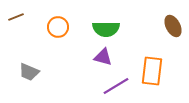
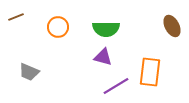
brown ellipse: moved 1 px left
orange rectangle: moved 2 px left, 1 px down
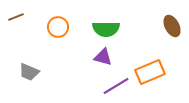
orange rectangle: rotated 60 degrees clockwise
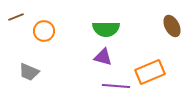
orange circle: moved 14 px left, 4 px down
purple line: rotated 36 degrees clockwise
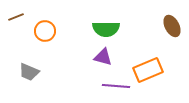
orange circle: moved 1 px right
orange rectangle: moved 2 px left, 2 px up
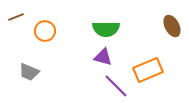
purple line: rotated 40 degrees clockwise
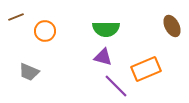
orange rectangle: moved 2 px left, 1 px up
